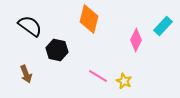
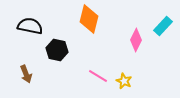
black semicircle: rotated 25 degrees counterclockwise
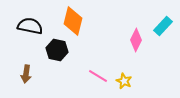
orange diamond: moved 16 px left, 2 px down
brown arrow: rotated 30 degrees clockwise
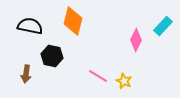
black hexagon: moved 5 px left, 6 px down
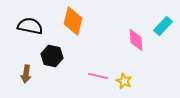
pink diamond: rotated 30 degrees counterclockwise
pink line: rotated 18 degrees counterclockwise
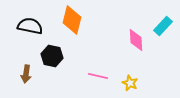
orange diamond: moved 1 px left, 1 px up
yellow star: moved 6 px right, 2 px down
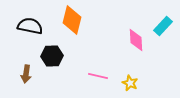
black hexagon: rotated 15 degrees counterclockwise
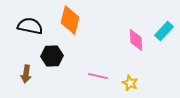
orange diamond: moved 2 px left
cyan rectangle: moved 1 px right, 5 px down
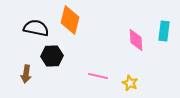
black semicircle: moved 6 px right, 2 px down
cyan rectangle: rotated 36 degrees counterclockwise
